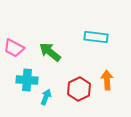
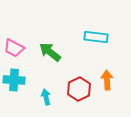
cyan cross: moved 13 px left
cyan arrow: rotated 35 degrees counterclockwise
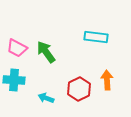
pink trapezoid: moved 3 px right
green arrow: moved 4 px left; rotated 15 degrees clockwise
cyan arrow: moved 1 px down; rotated 56 degrees counterclockwise
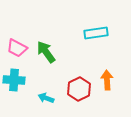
cyan rectangle: moved 4 px up; rotated 15 degrees counterclockwise
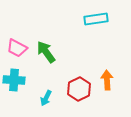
cyan rectangle: moved 14 px up
cyan arrow: rotated 84 degrees counterclockwise
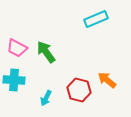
cyan rectangle: rotated 15 degrees counterclockwise
orange arrow: rotated 48 degrees counterclockwise
red hexagon: moved 1 px down; rotated 20 degrees counterclockwise
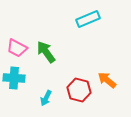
cyan rectangle: moved 8 px left
cyan cross: moved 2 px up
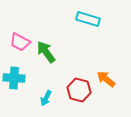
cyan rectangle: rotated 40 degrees clockwise
pink trapezoid: moved 3 px right, 6 px up
orange arrow: moved 1 px left, 1 px up
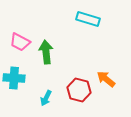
green arrow: rotated 30 degrees clockwise
